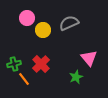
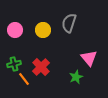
pink circle: moved 12 px left, 12 px down
gray semicircle: rotated 48 degrees counterclockwise
red cross: moved 3 px down
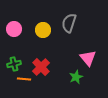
pink circle: moved 1 px left, 1 px up
pink triangle: moved 1 px left
orange line: rotated 48 degrees counterclockwise
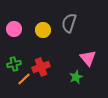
red cross: rotated 24 degrees clockwise
orange line: rotated 48 degrees counterclockwise
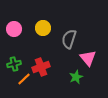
gray semicircle: moved 16 px down
yellow circle: moved 2 px up
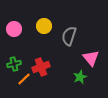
yellow circle: moved 1 px right, 2 px up
gray semicircle: moved 3 px up
pink triangle: moved 3 px right
green star: moved 4 px right
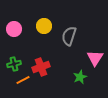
pink triangle: moved 4 px right; rotated 12 degrees clockwise
orange line: moved 1 px left, 1 px down; rotated 16 degrees clockwise
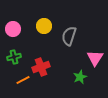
pink circle: moved 1 px left
green cross: moved 7 px up
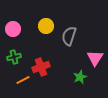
yellow circle: moved 2 px right
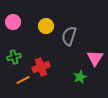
pink circle: moved 7 px up
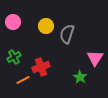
gray semicircle: moved 2 px left, 2 px up
green cross: rotated 16 degrees counterclockwise
green star: rotated 16 degrees counterclockwise
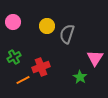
yellow circle: moved 1 px right
